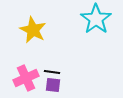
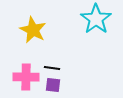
black line: moved 4 px up
pink cross: moved 1 px up; rotated 25 degrees clockwise
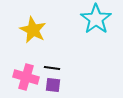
pink cross: rotated 15 degrees clockwise
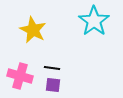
cyan star: moved 2 px left, 2 px down
pink cross: moved 6 px left, 1 px up
